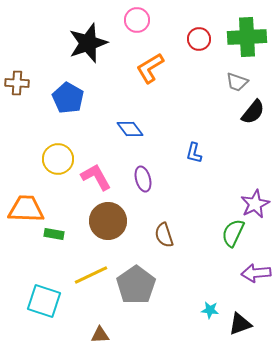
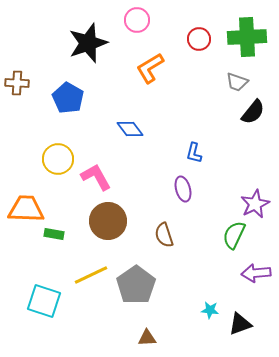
purple ellipse: moved 40 px right, 10 px down
green semicircle: moved 1 px right, 2 px down
brown triangle: moved 47 px right, 3 px down
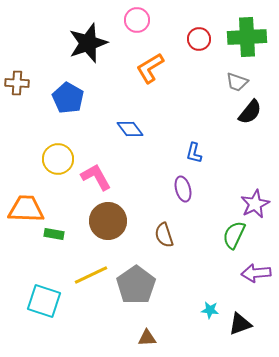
black semicircle: moved 3 px left
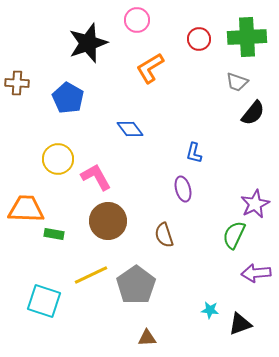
black semicircle: moved 3 px right, 1 px down
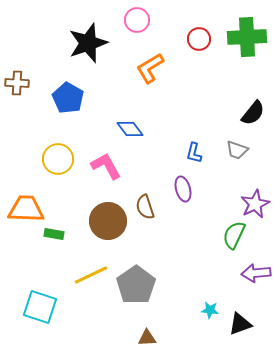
gray trapezoid: moved 68 px down
pink L-shape: moved 10 px right, 11 px up
brown semicircle: moved 19 px left, 28 px up
cyan square: moved 4 px left, 6 px down
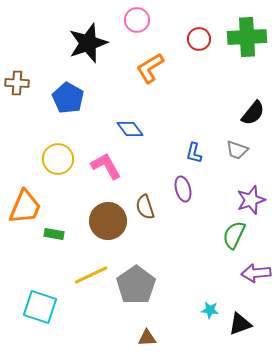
purple star: moved 4 px left, 4 px up; rotated 8 degrees clockwise
orange trapezoid: moved 1 px left, 2 px up; rotated 111 degrees clockwise
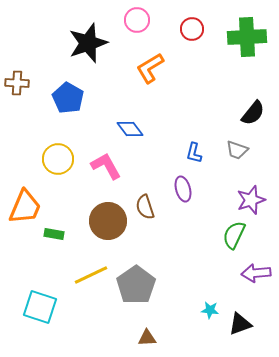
red circle: moved 7 px left, 10 px up
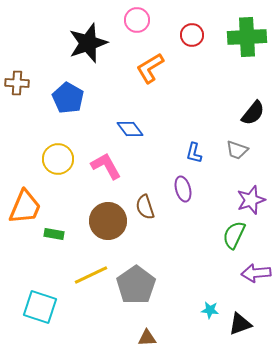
red circle: moved 6 px down
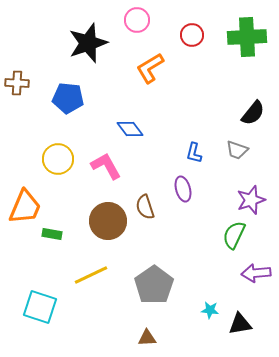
blue pentagon: rotated 24 degrees counterclockwise
green rectangle: moved 2 px left
gray pentagon: moved 18 px right
black triangle: rotated 10 degrees clockwise
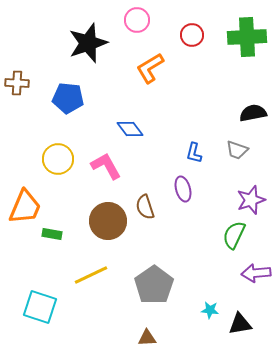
black semicircle: rotated 140 degrees counterclockwise
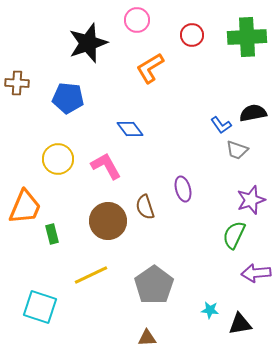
blue L-shape: moved 27 px right, 28 px up; rotated 50 degrees counterclockwise
green rectangle: rotated 66 degrees clockwise
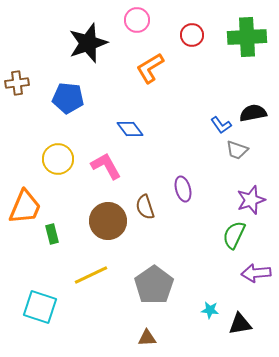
brown cross: rotated 10 degrees counterclockwise
